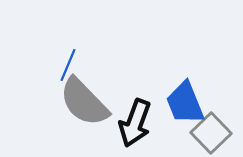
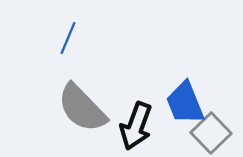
blue line: moved 27 px up
gray semicircle: moved 2 px left, 6 px down
black arrow: moved 1 px right, 3 px down
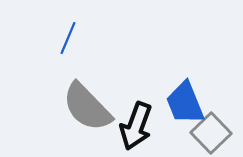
gray semicircle: moved 5 px right, 1 px up
